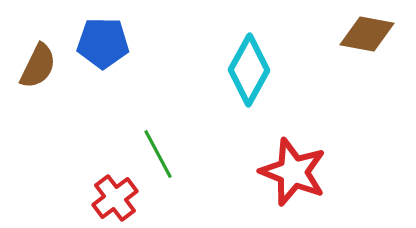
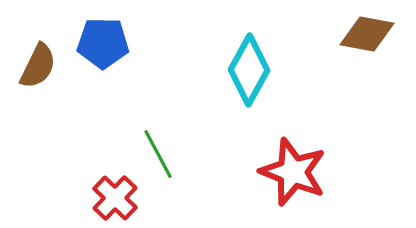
red cross: rotated 9 degrees counterclockwise
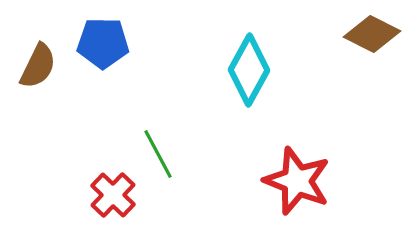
brown diamond: moved 5 px right; rotated 16 degrees clockwise
red star: moved 4 px right, 9 px down
red cross: moved 2 px left, 3 px up
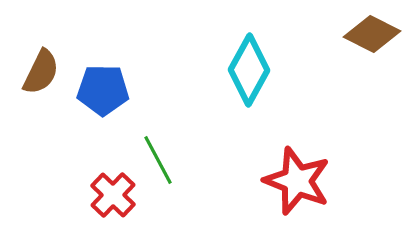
blue pentagon: moved 47 px down
brown semicircle: moved 3 px right, 6 px down
green line: moved 6 px down
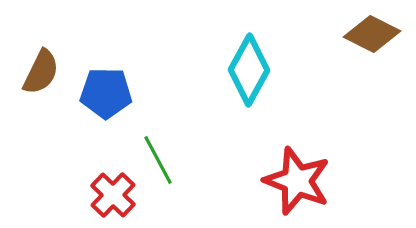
blue pentagon: moved 3 px right, 3 px down
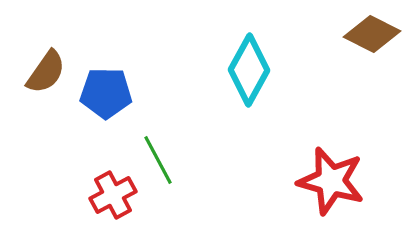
brown semicircle: moved 5 px right; rotated 9 degrees clockwise
red star: moved 34 px right; rotated 6 degrees counterclockwise
red cross: rotated 18 degrees clockwise
